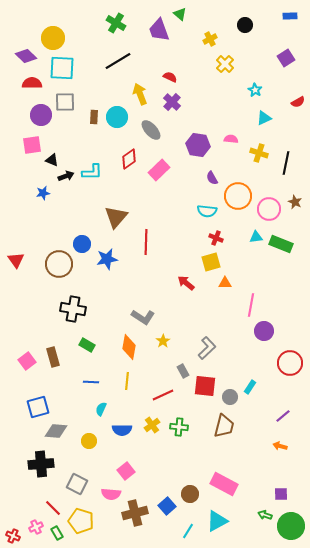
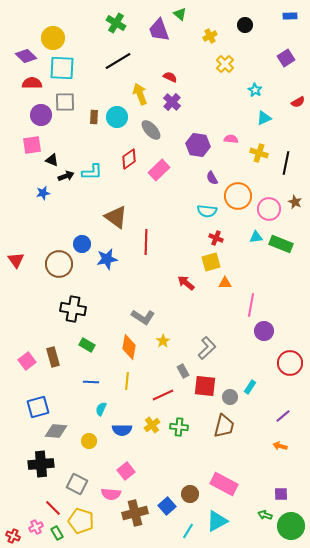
yellow cross at (210, 39): moved 3 px up
brown triangle at (116, 217): rotated 35 degrees counterclockwise
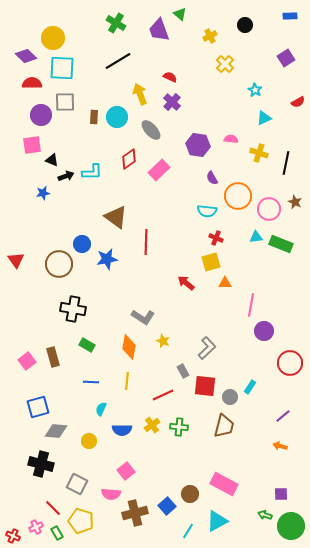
yellow star at (163, 341): rotated 16 degrees counterclockwise
black cross at (41, 464): rotated 20 degrees clockwise
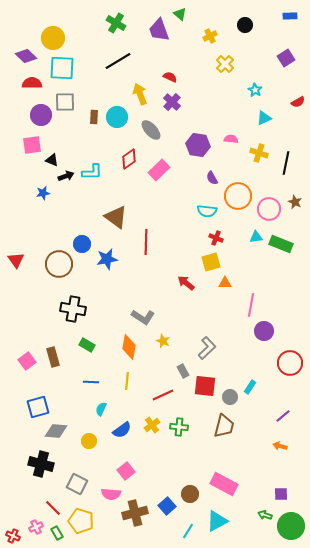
blue semicircle at (122, 430): rotated 36 degrees counterclockwise
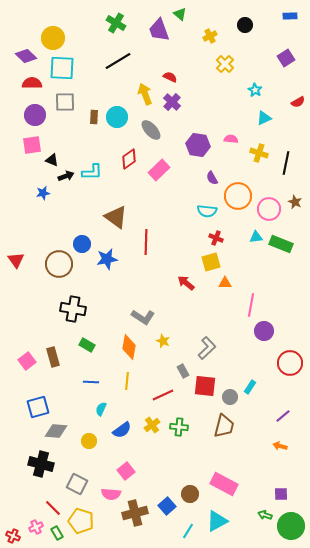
yellow arrow at (140, 94): moved 5 px right
purple circle at (41, 115): moved 6 px left
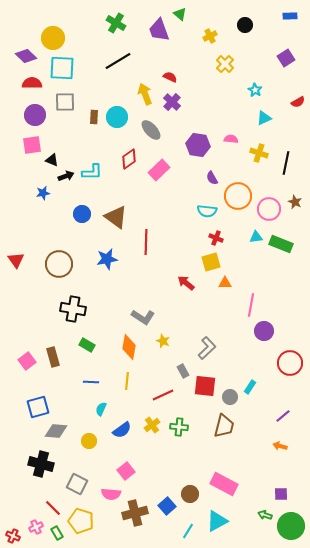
blue circle at (82, 244): moved 30 px up
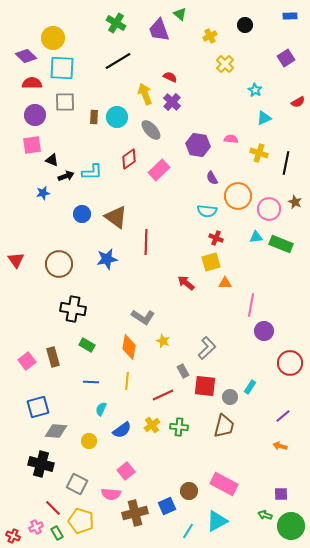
brown circle at (190, 494): moved 1 px left, 3 px up
blue square at (167, 506): rotated 18 degrees clockwise
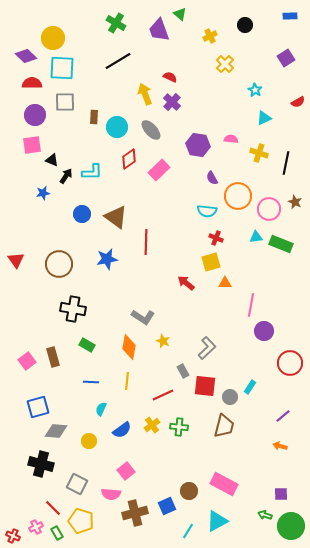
cyan circle at (117, 117): moved 10 px down
black arrow at (66, 176): rotated 35 degrees counterclockwise
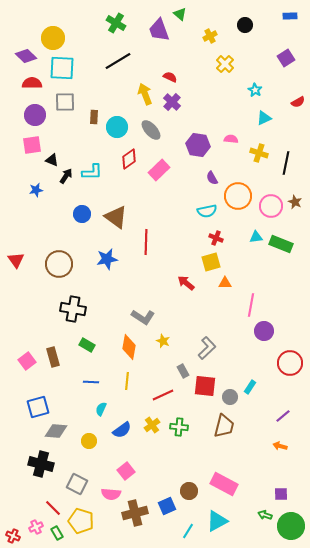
blue star at (43, 193): moved 7 px left, 3 px up
pink circle at (269, 209): moved 2 px right, 3 px up
cyan semicircle at (207, 211): rotated 18 degrees counterclockwise
